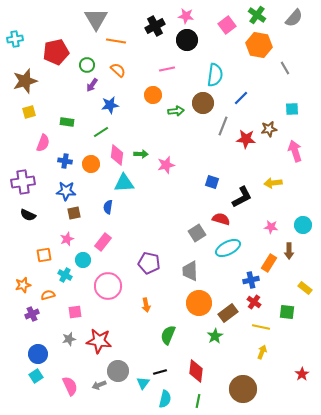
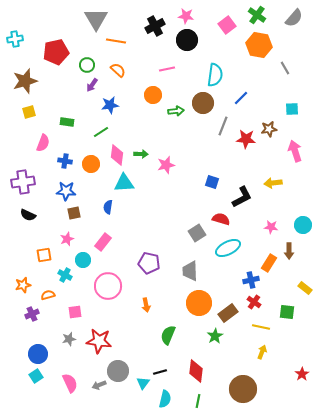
pink semicircle at (70, 386): moved 3 px up
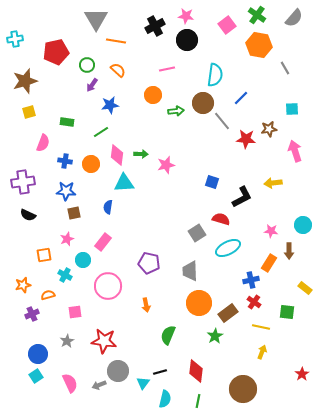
gray line at (223, 126): moved 1 px left, 5 px up; rotated 60 degrees counterclockwise
pink star at (271, 227): moved 4 px down
gray star at (69, 339): moved 2 px left, 2 px down; rotated 16 degrees counterclockwise
red star at (99, 341): moved 5 px right
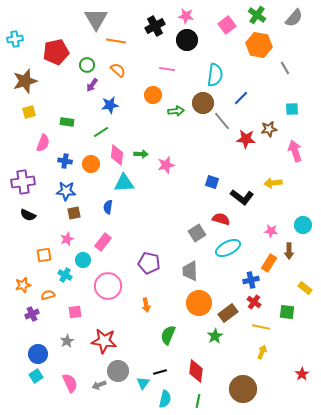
pink line at (167, 69): rotated 21 degrees clockwise
black L-shape at (242, 197): rotated 65 degrees clockwise
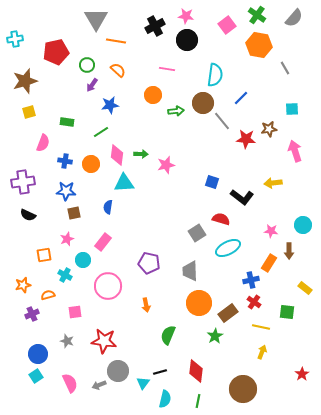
gray star at (67, 341): rotated 24 degrees counterclockwise
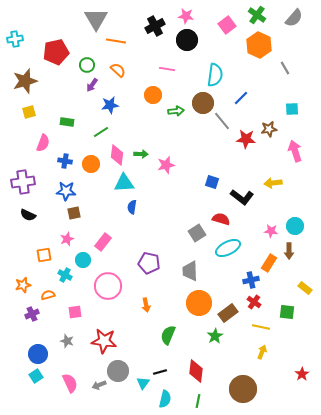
orange hexagon at (259, 45): rotated 15 degrees clockwise
blue semicircle at (108, 207): moved 24 px right
cyan circle at (303, 225): moved 8 px left, 1 px down
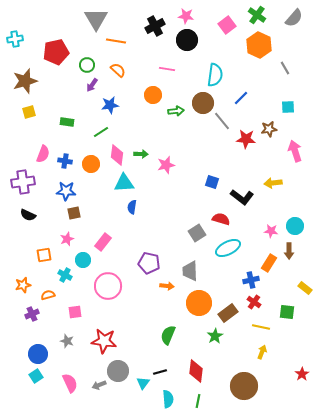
cyan square at (292, 109): moved 4 px left, 2 px up
pink semicircle at (43, 143): moved 11 px down
orange arrow at (146, 305): moved 21 px right, 19 px up; rotated 72 degrees counterclockwise
brown circle at (243, 389): moved 1 px right, 3 px up
cyan semicircle at (165, 399): moved 3 px right; rotated 18 degrees counterclockwise
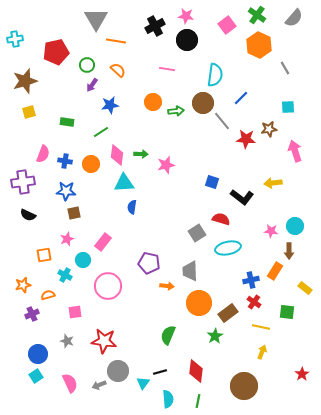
orange circle at (153, 95): moved 7 px down
cyan ellipse at (228, 248): rotated 15 degrees clockwise
orange rectangle at (269, 263): moved 6 px right, 8 px down
